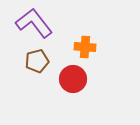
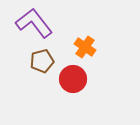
orange cross: rotated 30 degrees clockwise
brown pentagon: moved 5 px right
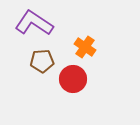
purple L-shape: rotated 18 degrees counterclockwise
brown pentagon: rotated 10 degrees clockwise
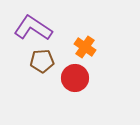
purple L-shape: moved 1 px left, 5 px down
red circle: moved 2 px right, 1 px up
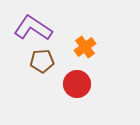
orange cross: rotated 20 degrees clockwise
red circle: moved 2 px right, 6 px down
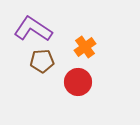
purple L-shape: moved 1 px down
red circle: moved 1 px right, 2 px up
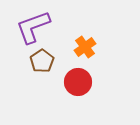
purple L-shape: moved 2 px up; rotated 54 degrees counterclockwise
brown pentagon: rotated 30 degrees counterclockwise
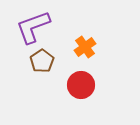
red circle: moved 3 px right, 3 px down
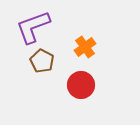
brown pentagon: rotated 10 degrees counterclockwise
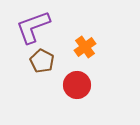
red circle: moved 4 px left
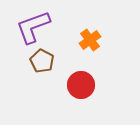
orange cross: moved 5 px right, 7 px up
red circle: moved 4 px right
